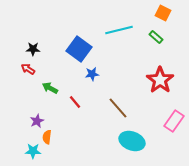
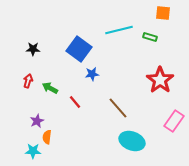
orange square: rotated 21 degrees counterclockwise
green rectangle: moved 6 px left; rotated 24 degrees counterclockwise
red arrow: moved 12 px down; rotated 72 degrees clockwise
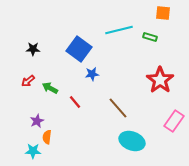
red arrow: rotated 144 degrees counterclockwise
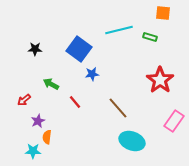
black star: moved 2 px right
red arrow: moved 4 px left, 19 px down
green arrow: moved 1 px right, 4 px up
purple star: moved 1 px right
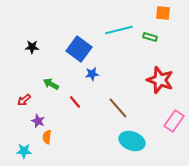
black star: moved 3 px left, 2 px up
red star: rotated 16 degrees counterclockwise
purple star: rotated 24 degrees counterclockwise
cyan star: moved 9 px left
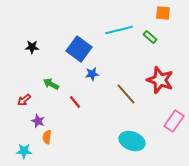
green rectangle: rotated 24 degrees clockwise
brown line: moved 8 px right, 14 px up
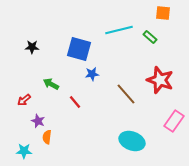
blue square: rotated 20 degrees counterclockwise
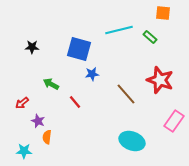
red arrow: moved 2 px left, 3 px down
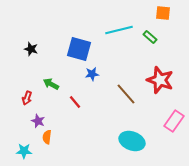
black star: moved 1 px left, 2 px down; rotated 16 degrees clockwise
red arrow: moved 5 px right, 5 px up; rotated 32 degrees counterclockwise
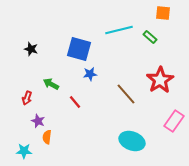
blue star: moved 2 px left
red star: rotated 20 degrees clockwise
